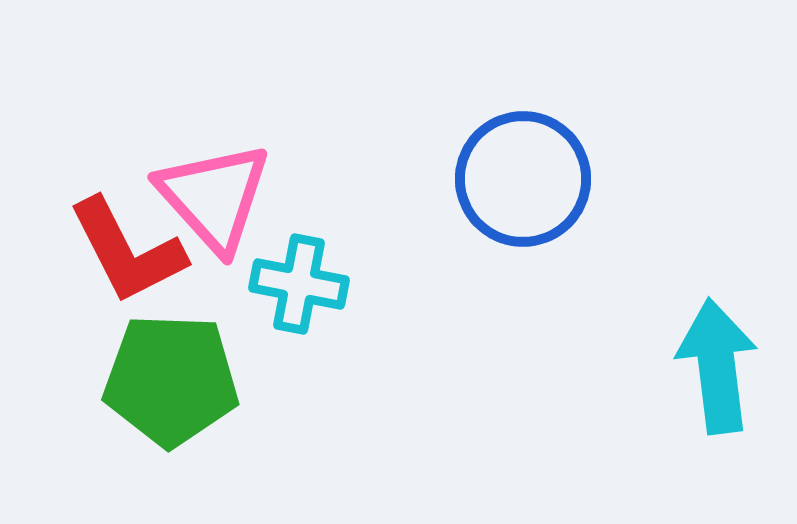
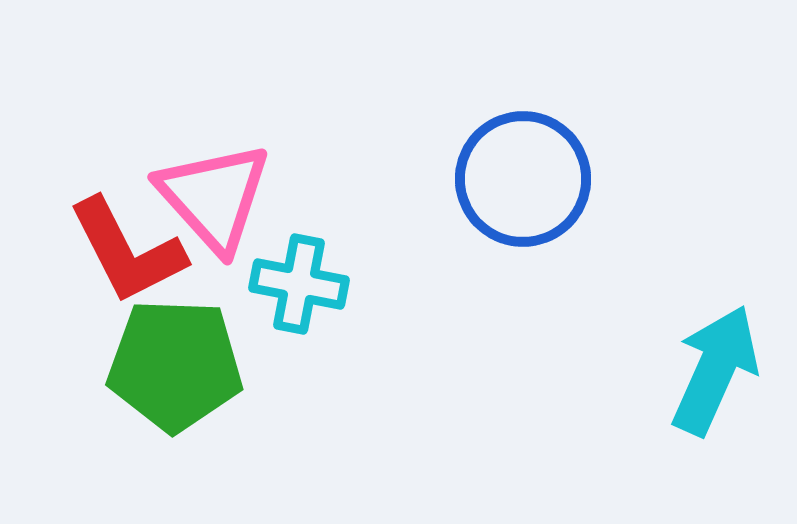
cyan arrow: moved 2 px left, 4 px down; rotated 31 degrees clockwise
green pentagon: moved 4 px right, 15 px up
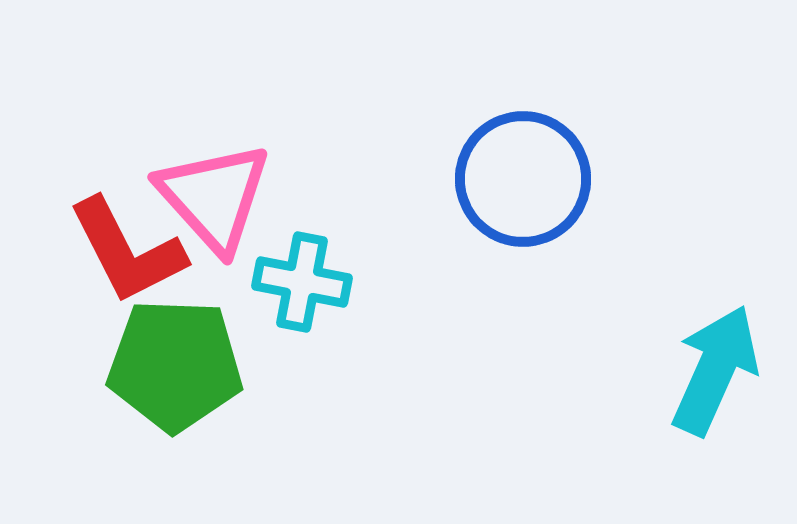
cyan cross: moved 3 px right, 2 px up
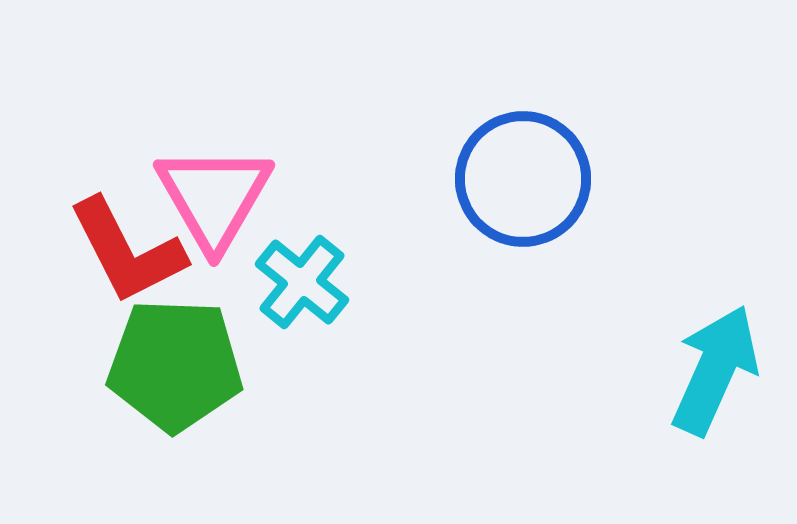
pink triangle: rotated 12 degrees clockwise
cyan cross: rotated 28 degrees clockwise
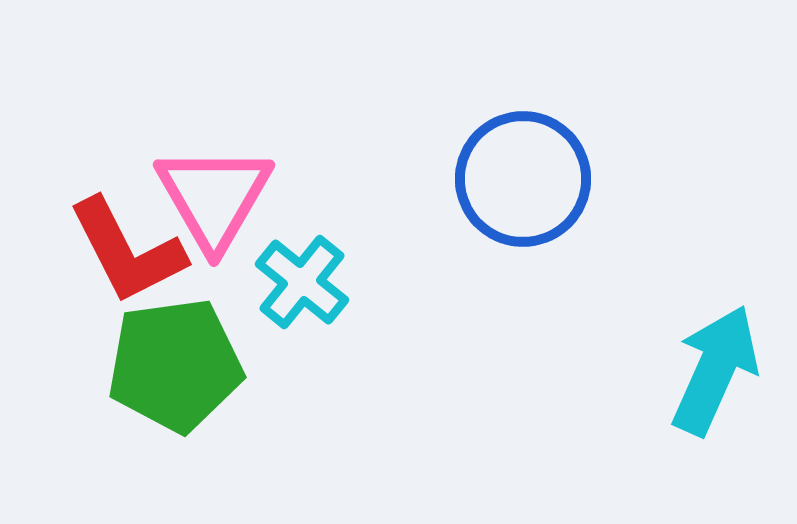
green pentagon: rotated 10 degrees counterclockwise
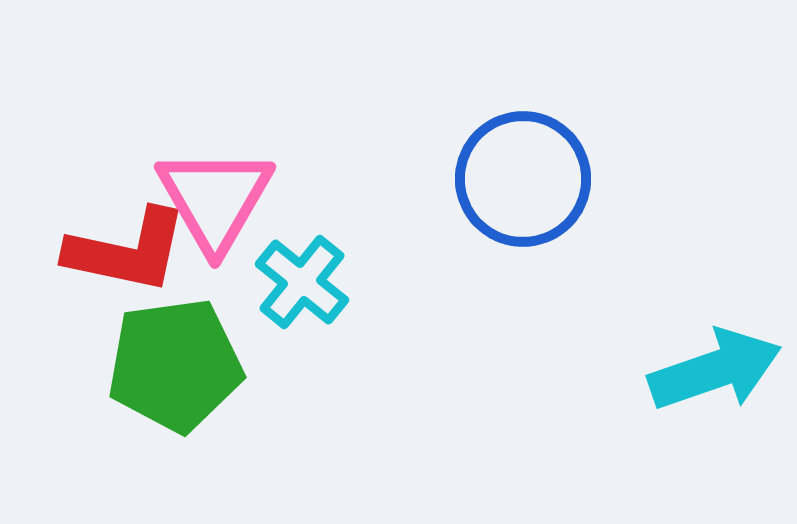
pink triangle: moved 1 px right, 2 px down
red L-shape: rotated 51 degrees counterclockwise
cyan arrow: rotated 47 degrees clockwise
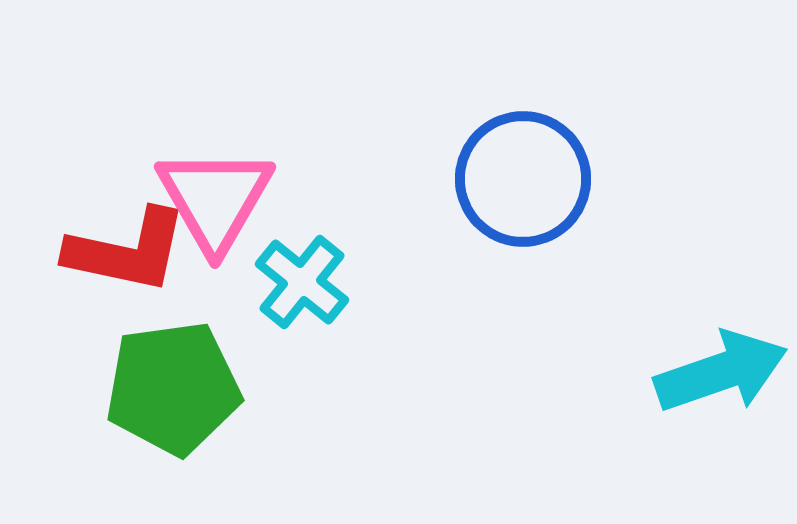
green pentagon: moved 2 px left, 23 px down
cyan arrow: moved 6 px right, 2 px down
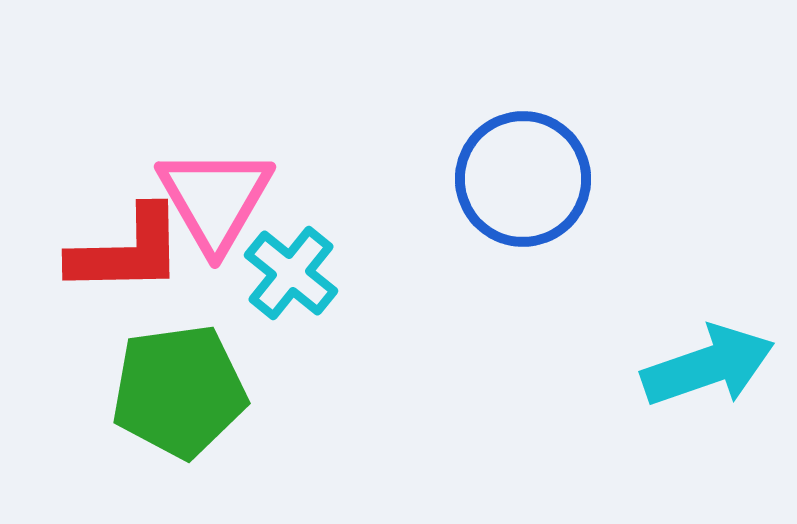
red L-shape: rotated 13 degrees counterclockwise
cyan cross: moved 11 px left, 9 px up
cyan arrow: moved 13 px left, 6 px up
green pentagon: moved 6 px right, 3 px down
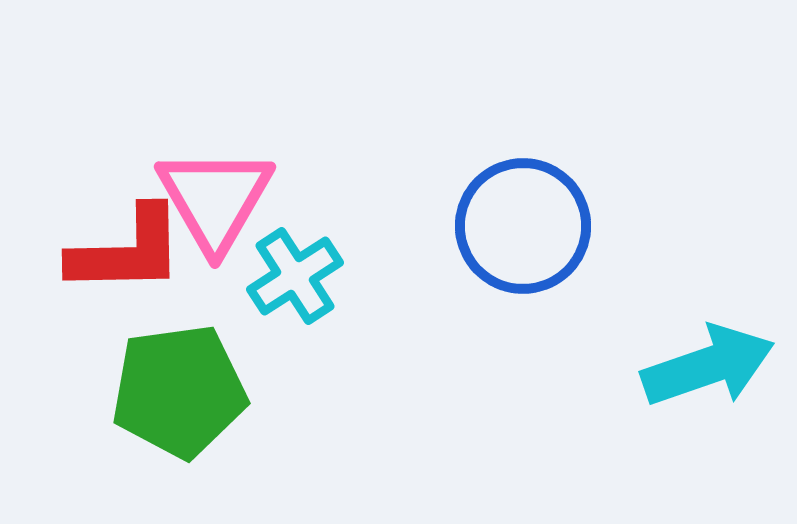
blue circle: moved 47 px down
cyan cross: moved 4 px right, 3 px down; rotated 18 degrees clockwise
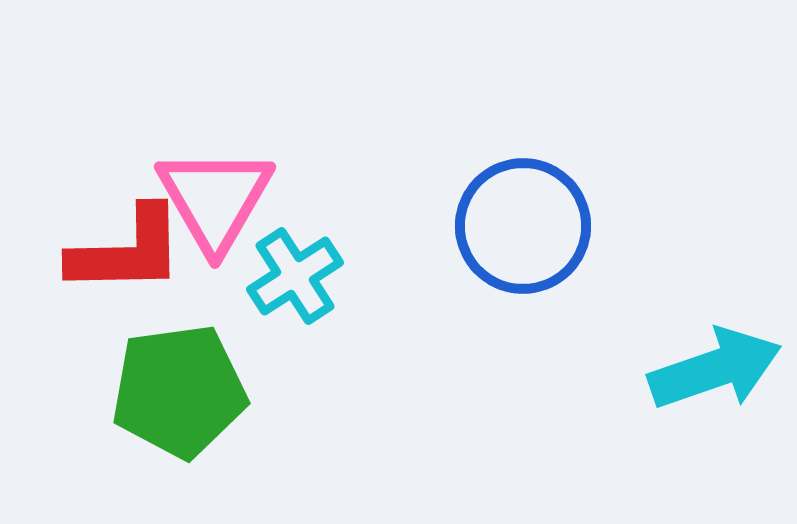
cyan arrow: moved 7 px right, 3 px down
